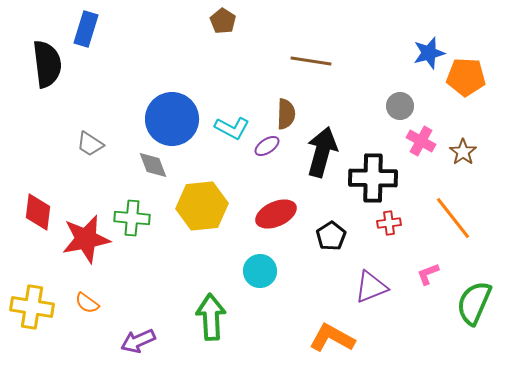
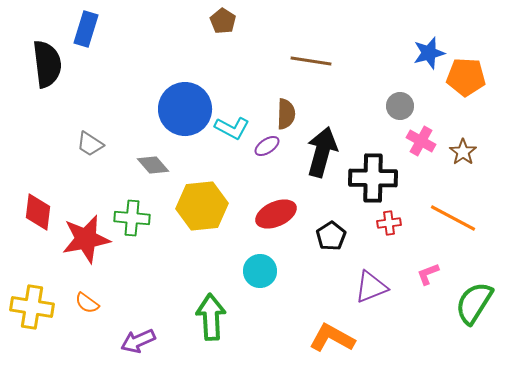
blue circle: moved 13 px right, 10 px up
gray diamond: rotated 20 degrees counterclockwise
orange line: rotated 24 degrees counterclockwise
green semicircle: rotated 9 degrees clockwise
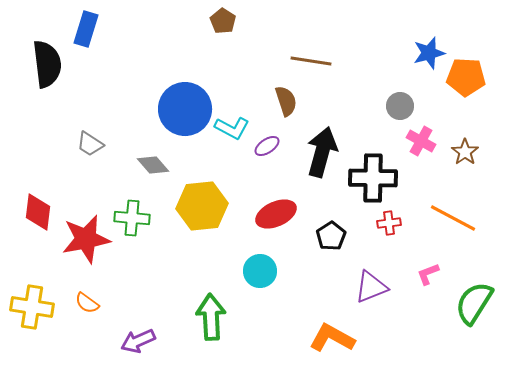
brown semicircle: moved 13 px up; rotated 20 degrees counterclockwise
brown star: moved 2 px right
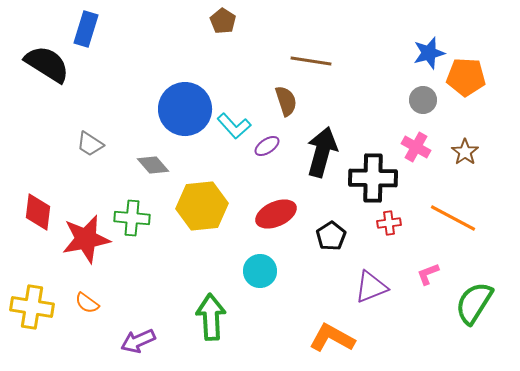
black semicircle: rotated 51 degrees counterclockwise
gray circle: moved 23 px right, 6 px up
cyan L-shape: moved 2 px right, 2 px up; rotated 20 degrees clockwise
pink cross: moved 5 px left, 6 px down
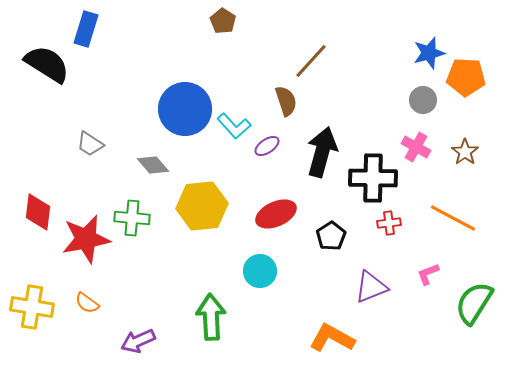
brown line: rotated 57 degrees counterclockwise
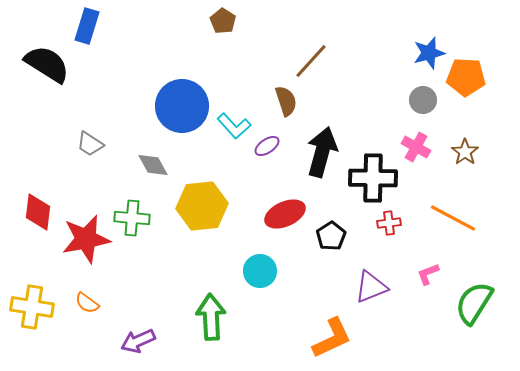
blue rectangle: moved 1 px right, 3 px up
blue circle: moved 3 px left, 3 px up
gray diamond: rotated 12 degrees clockwise
red ellipse: moved 9 px right
orange L-shape: rotated 126 degrees clockwise
